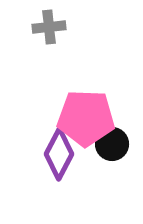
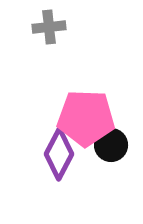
black circle: moved 1 px left, 1 px down
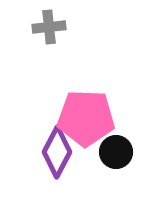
black circle: moved 5 px right, 7 px down
purple diamond: moved 2 px left, 2 px up
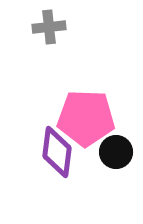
purple diamond: rotated 21 degrees counterclockwise
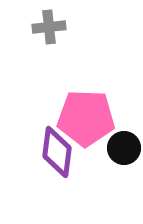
black circle: moved 8 px right, 4 px up
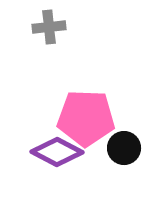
purple diamond: rotated 69 degrees counterclockwise
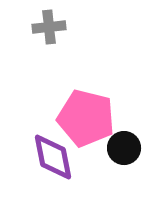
pink pentagon: rotated 12 degrees clockwise
purple diamond: moved 4 px left, 5 px down; rotated 51 degrees clockwise
